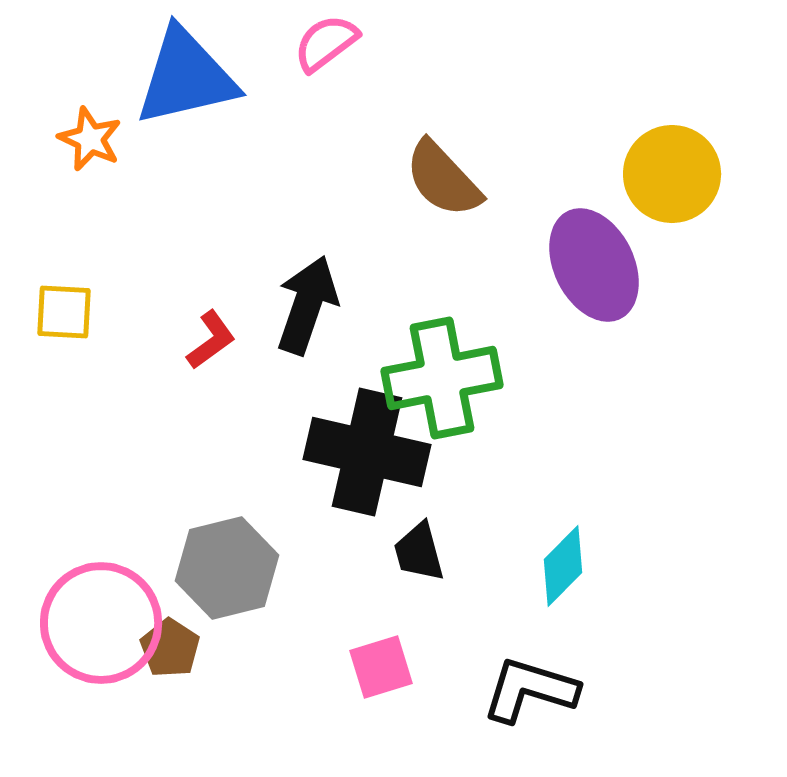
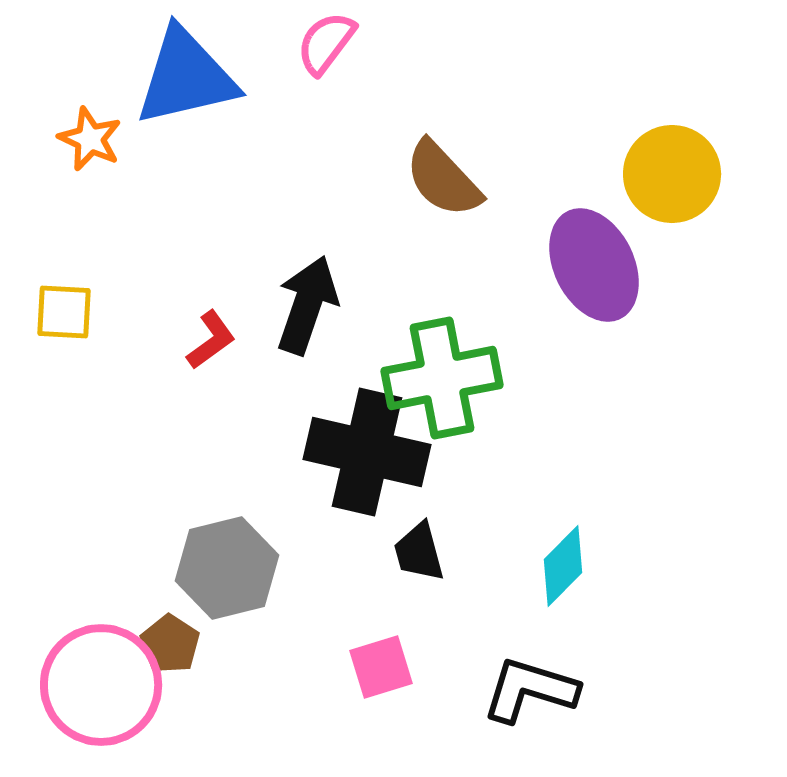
pink semicircle: rotated 16 degrees counterclockwise
pink circle: moved 62 px down
brown pentagon: moved 4 px up
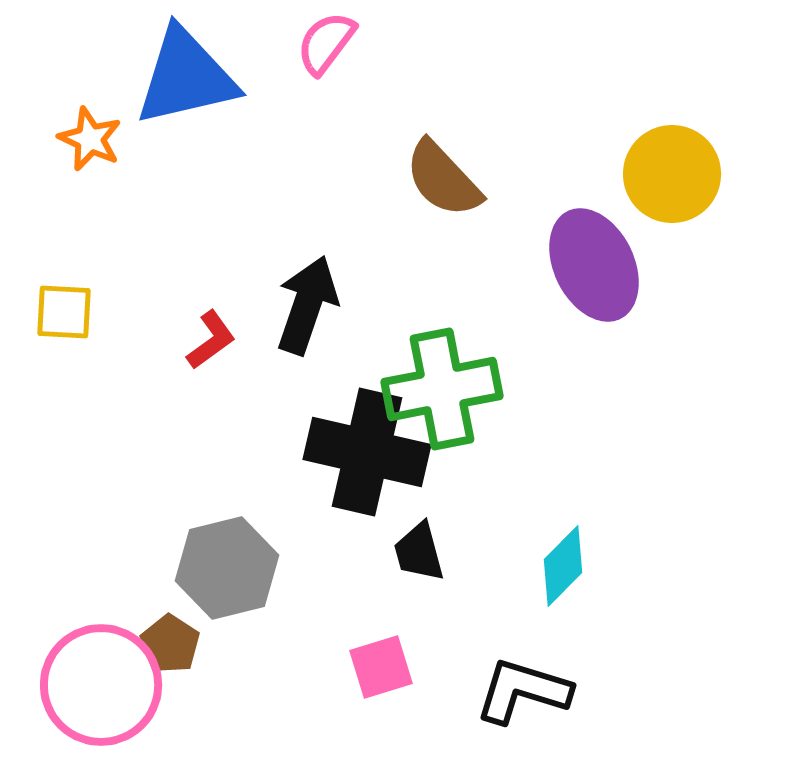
green cross: moved 11 px down
black L-shape: moved 7 px left, 1 px down
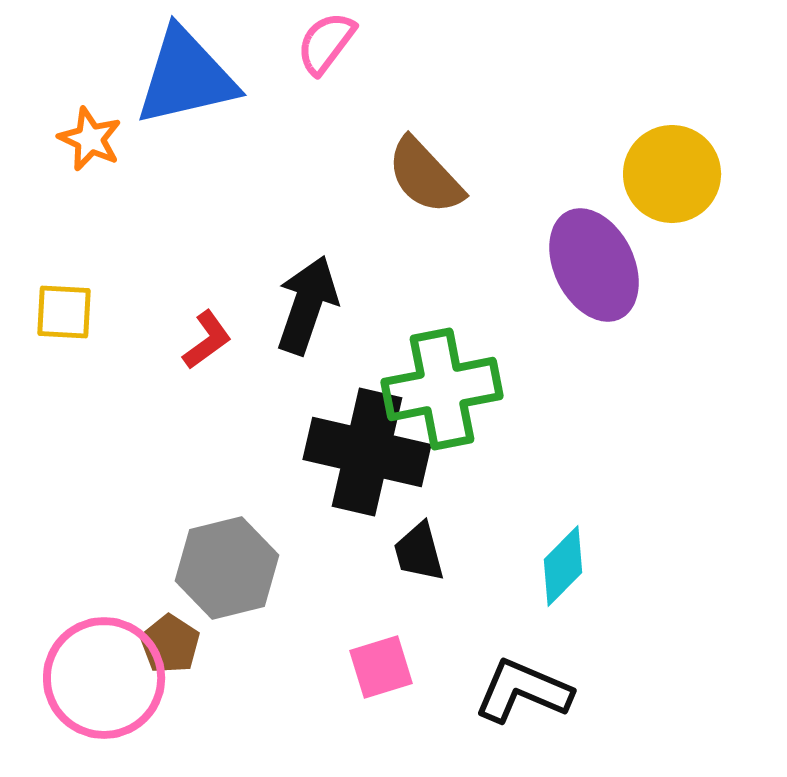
brown semicircle: moved 18 px left, 3 px up
red L-shape: moved 4 px left
pink circle: moved 3 px right, 7 px up
black L-shape: rotated 6 degrees clockwise
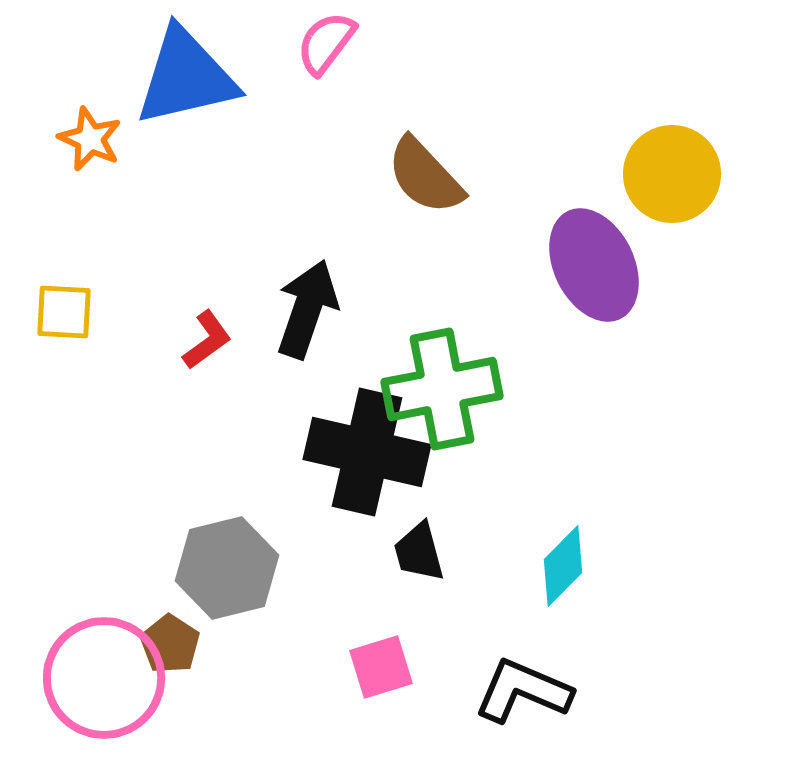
black arrow: moved 4 px down
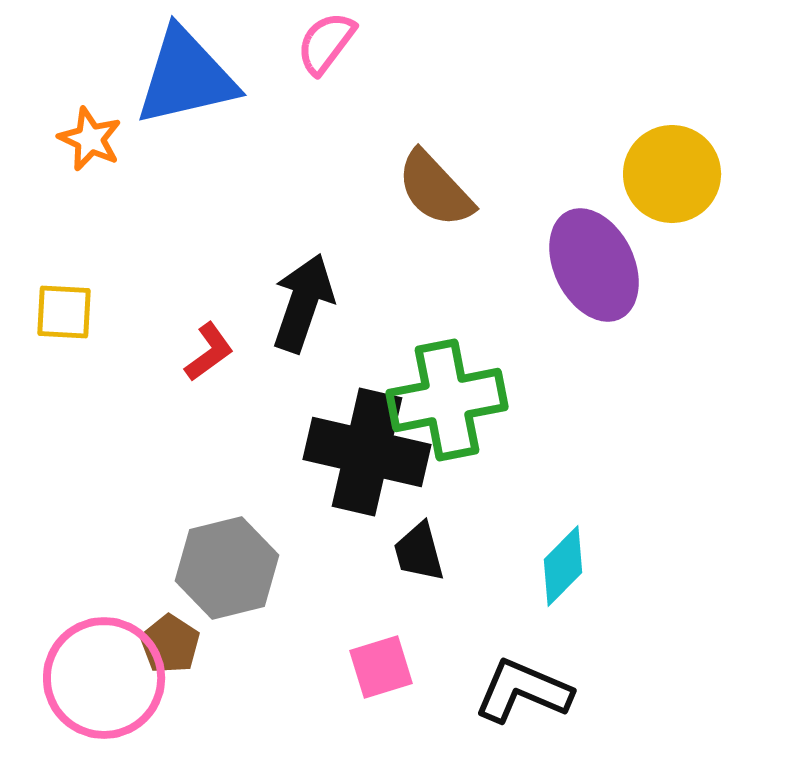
brown semicircle: moved 10 px right, 13 px down
black arrow: moved 4 px left, 6 px up
red L-shape: moved 2 px right, 12 px down
green cross: moved 5 px right, 11 px down
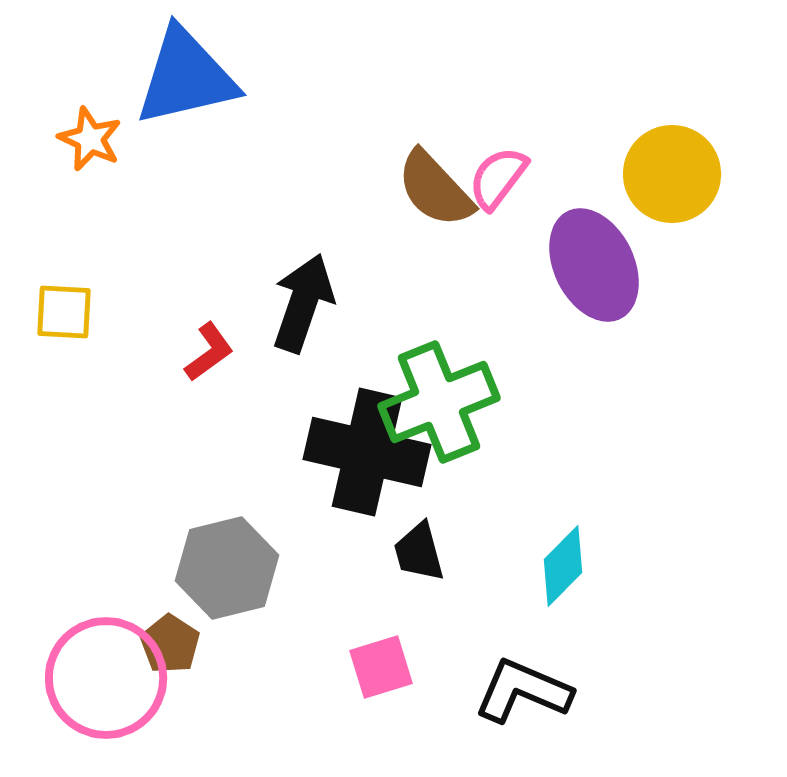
pink semicircle: moved 172 px right, 135 px down
green cross: moved 8 px left, 2 px down; rotated 11 degrees counterclockwise
pink circle: moved 2 px right
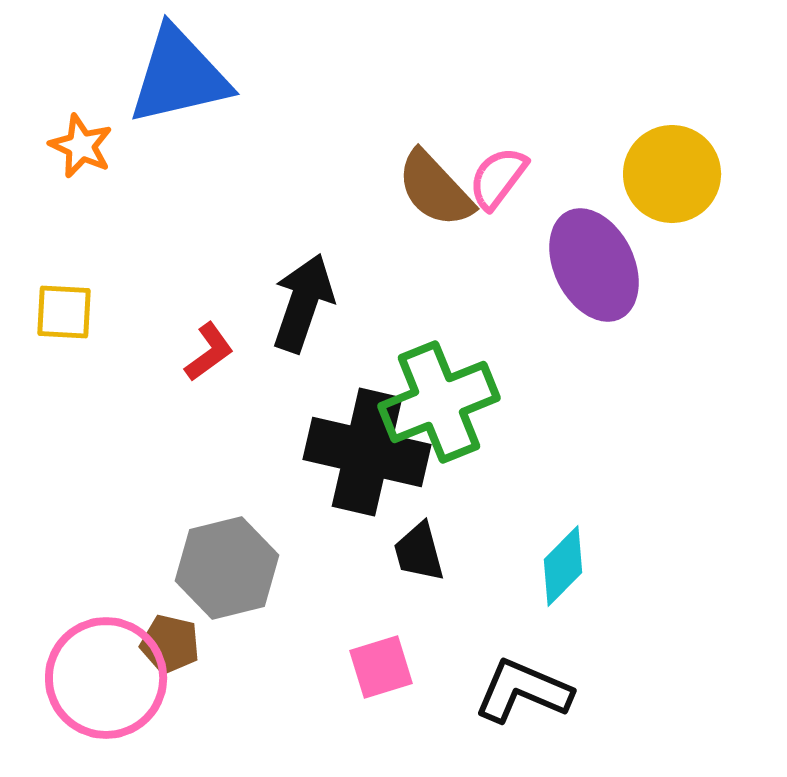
blue triangle: moved 7 px left, 1 px up
orange star: moved 9 px left, 7 px down
brown pentagon: rotated 20 degrees counterclockwise
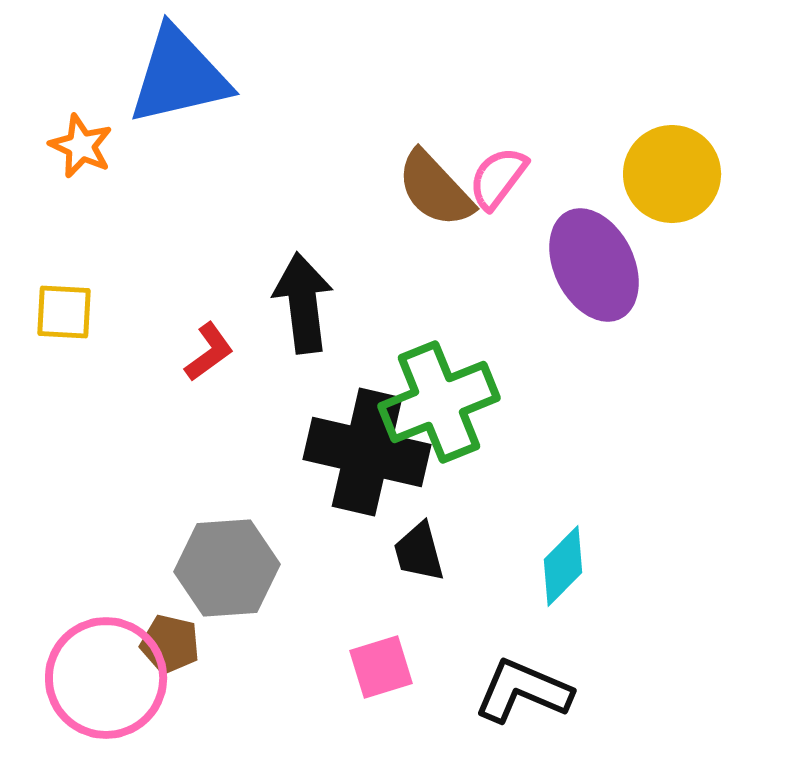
black arrow: rotated 26 degrees counterclockwise
gray hexagon: rotated 10 degrees clockwise
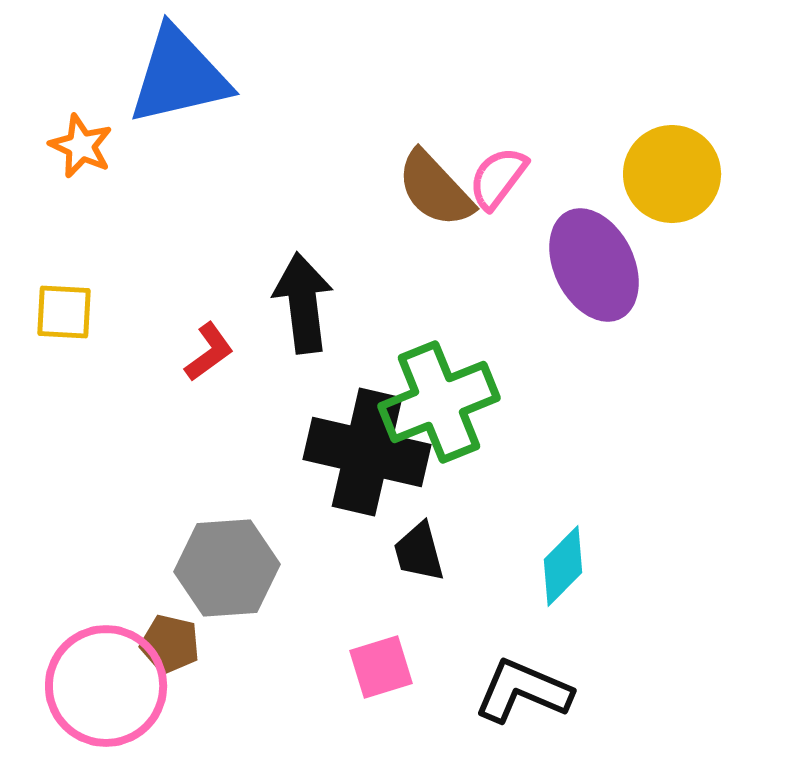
pink circle: moved 8 px down
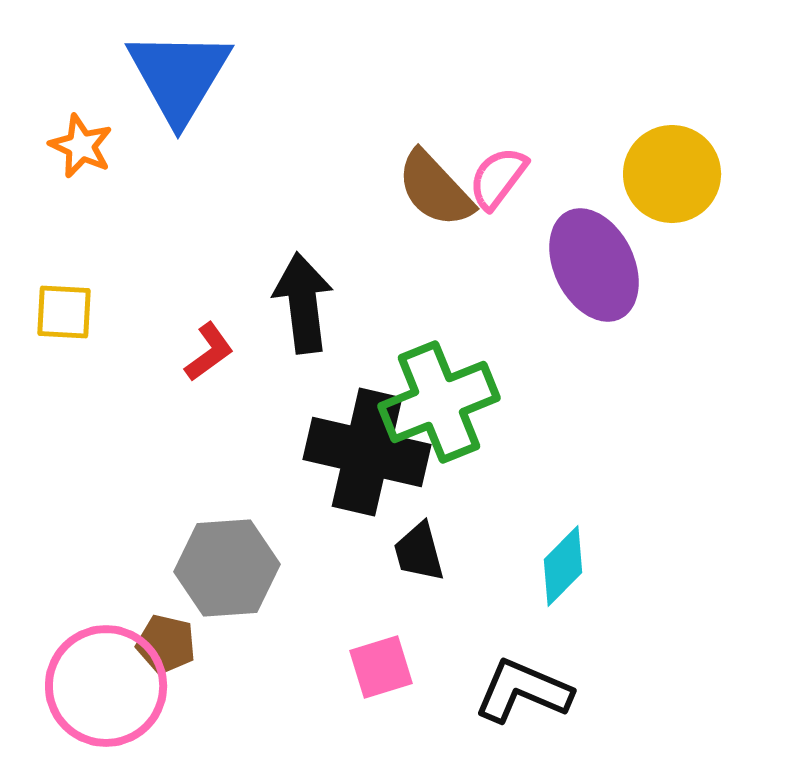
blue triangle: rotated 46 degrees counterclockwise
brown pentagon: moved 4 px left
